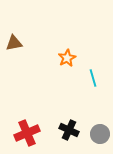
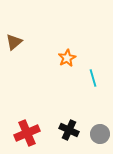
brown triangle: moved 1 px up; rotated 30 degrees counterclockwise
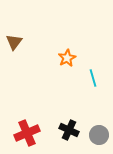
brown triangle: rotated 12 degrees counterclockwise
gray circle: moved 1 px left, 1 px down
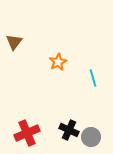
orange star: moved 9 px left, 4 px down
gray circle: moved 8 px left, 2 px down
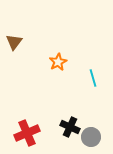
black cross: moved 1 px right, 3 px up
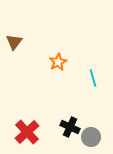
red cross: moved 1 px up; rotated 20 degrees counterclockwise
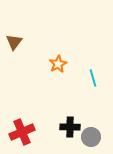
orange star: moved 2 px down
black cross: rotated 24 degrees counterclockwise
red cross: moved 5 px left; rotated 20 degrees clockwise
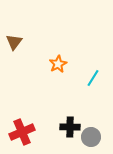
cyan line: rotated 48 degrees clockwise
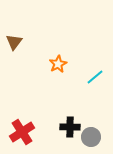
cyan line: moved 2 px right, 1 px up; rotated 18 degrees clockwise
red cross: rotated 10 degrees counterclockwise
